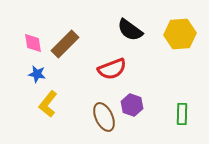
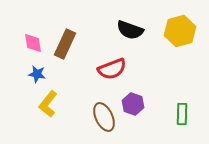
black semicircle: rotated 16 degrees counterclockwise
yellow hexagon: moved 3 px up; rotated 12 degrees counterclockwise
brown rectangle: rotated 20 degrees counterclockwise
purple hexagon: moved 1 px right, 1 px up
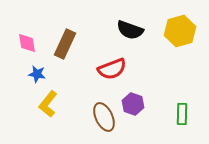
pink diamond: moved 6 px left
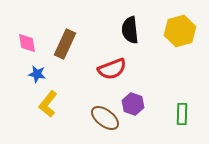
black semicircle: rotated 64 degrees clockwise
brown ellipse: moved 1 px right, 1 px down; rotated 28 degrees counterclockwise
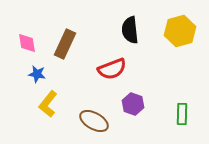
brown ellipse: moved 11 px left, 3 px down; rotated 8 degrees counterclockwise
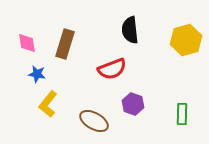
yellow hexagon: moved 6 px right, 9 px down
brown rectangle: rotated 8 degrees counterclockwise
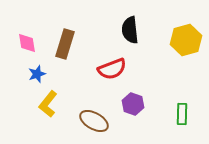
blue star: rotated 30 degrees counterclockwise
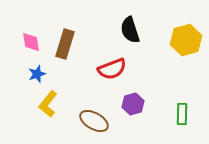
black semicircle: rotated 12 degrees counterclockwise
pink diamond: moved 4 px right, 1 px up
purple hexagon: rotated 25 degrees clockwise
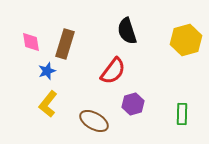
black semicircle: moved 3 px left, 1 px down
red semicircle: moved 1 px right, 2 px down; rotated 32 degrees counterclockwise
blue star: moved 10 px right, 3 px up
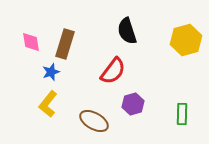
blue star: moved 4 px right, 1 px down
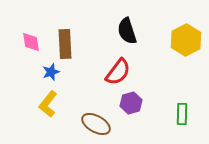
yellow hexagon: rotated 12 degrees counterclockwise
brown rectangle: rotated 20 degrees counterclockwise
red semicircle: moved 5 px right, 1 px down
purple hexagon: moved 2 px left, 1 px up
brown ellipse: moved 2 px right, 3 px down
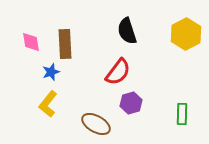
yellow hexagon: moved 6 px up
